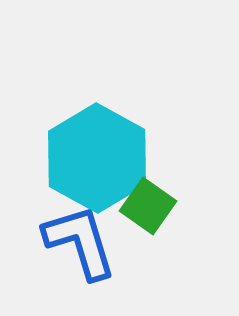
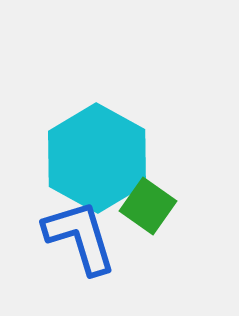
blue L-shape: moved 5 px up
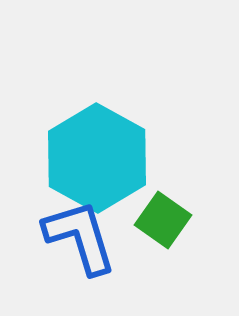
green square: moved 15 px right, 14 px down
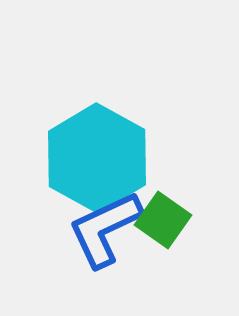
blue L-shape: moved 25 px right, 8 px up; rotated 98 degrees counterclockwise
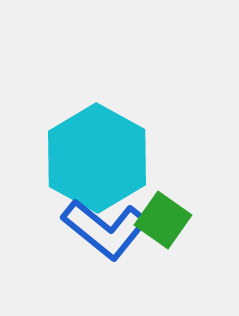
blue L-shape: rotated 116 degrees counterclockwise
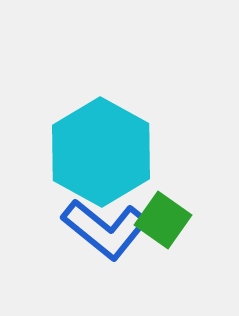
cyan hexagon: moved 4 px right, 6 px up
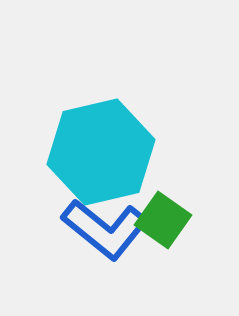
cyan hexagon: rotated 18 degrees clockwise
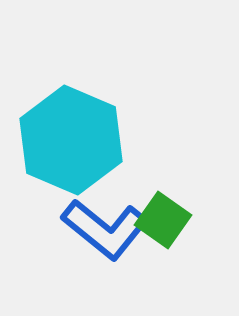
cyan hexagon: moved 30 px left, 12 px up; rotated 24 degrees counterclockwise
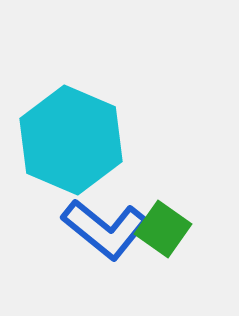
green square: moved 9 px down
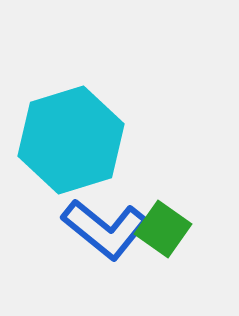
cyan hexagon: rotated 20 degrees clockwise
